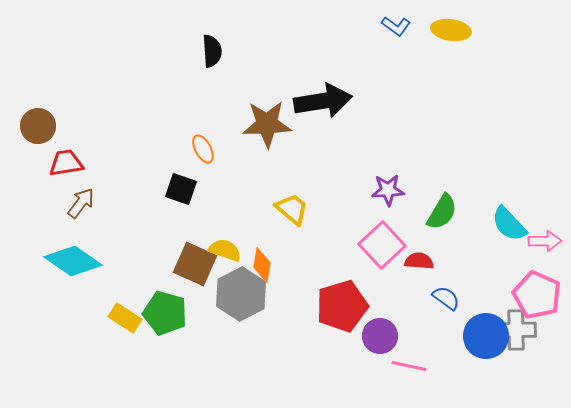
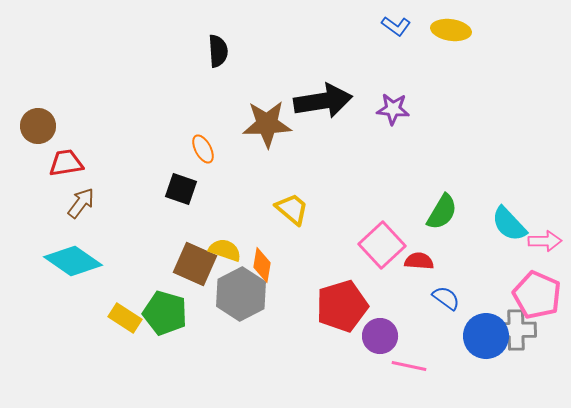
black semicircle: moved 6 px right
purple star: moved 5 px right, 81 px up; rotated 8 degrees clockwise
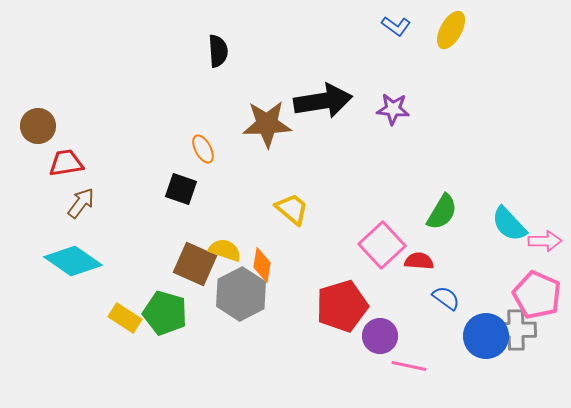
yellow ellipse: rotated 69 degrees counterclockwise
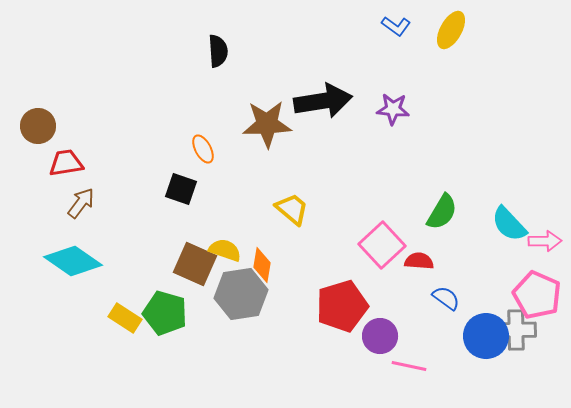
gray hexagon: rotated 18 degrees clockwise
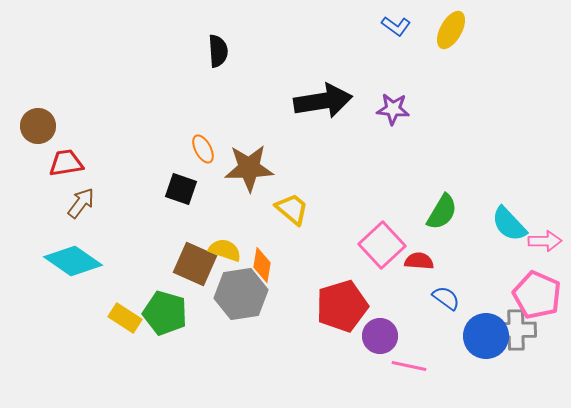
brown star: moved 18 px left, 44 px down
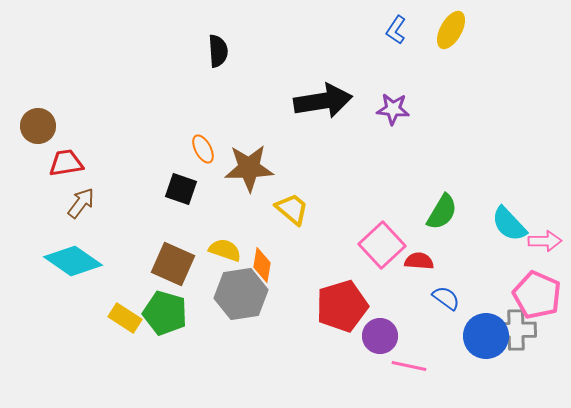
blue L-shape: moved 4 px down; rotated 88 degrees clockwise
brown square: moved 22 px left
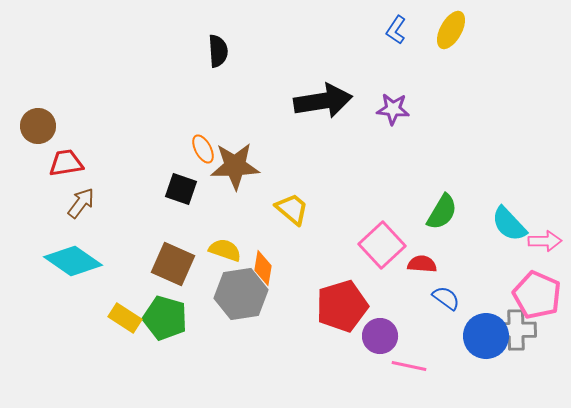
brown star: moved 14 px left, 2 px up
red semicircle: moved 3 px right, 3 px down
orange diamond: moved 1 px right, 3 px down
green pentagon: moved 5 px down
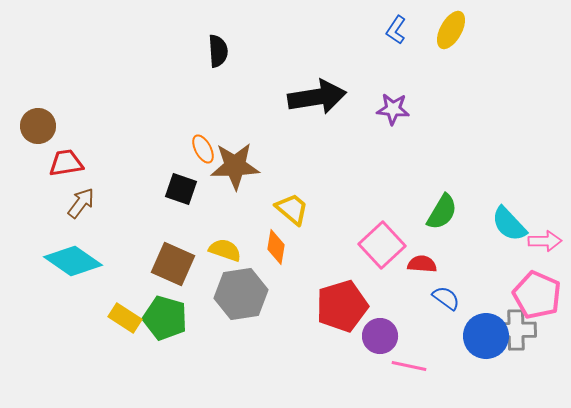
black arrow: moved 6 px left, 4 px up
orange diamond: moved 13 px right, 21 px up
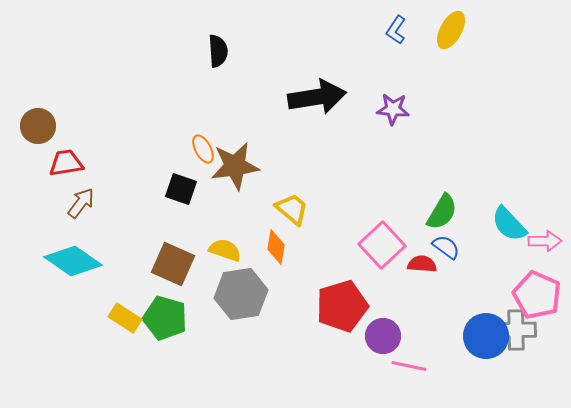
brown star: rotated 6 degrees counterclockwise
blue semicircle: moved 51 px up
purple circle: moved 3 px right
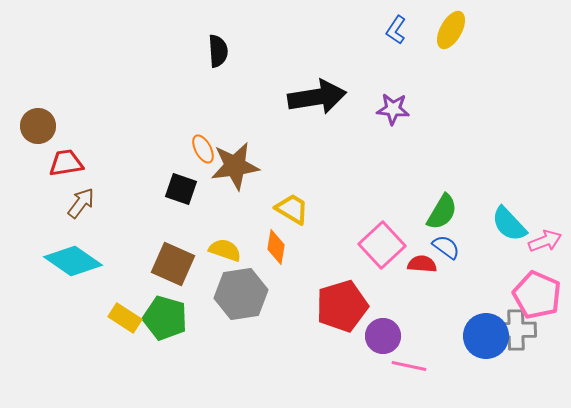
yellow trapezoid: rotated 9 degrees counterclockwise
pink arrow: rotated 20 degrees counterclockwise
